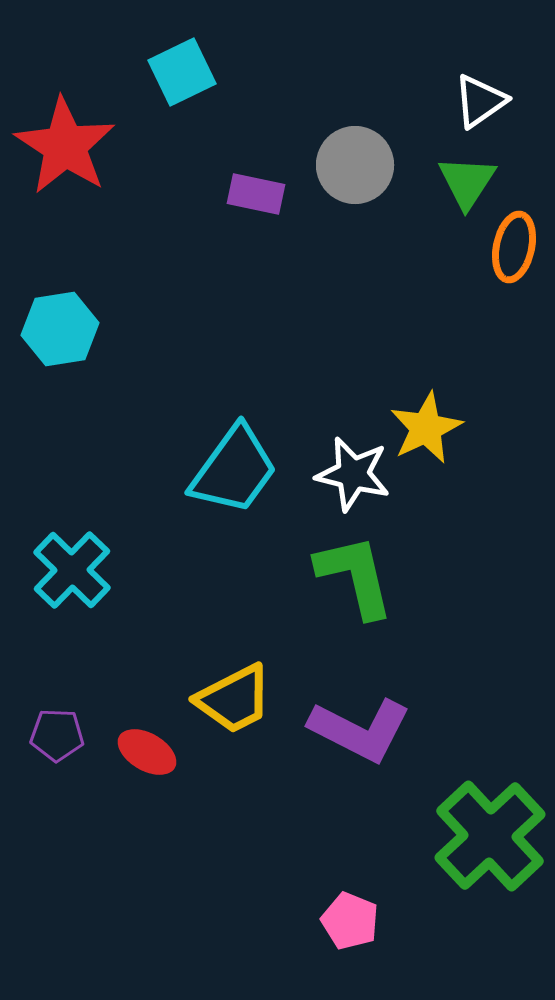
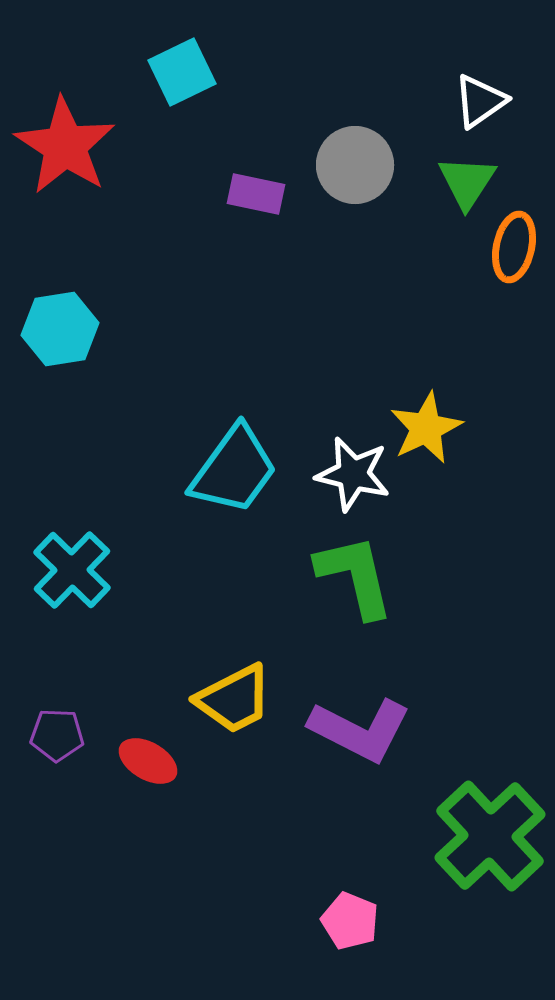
red ellipse: moved 1 px right, 9 px down
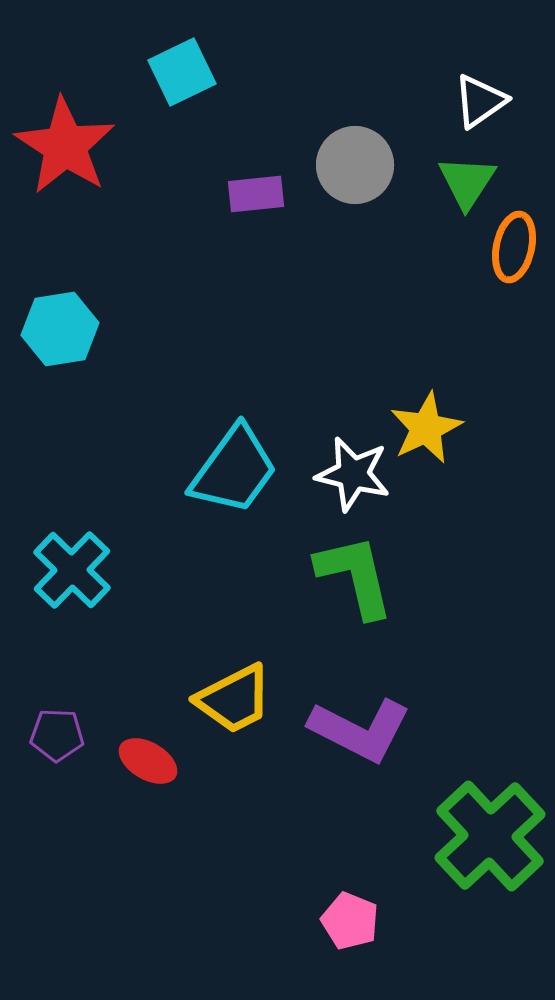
purple rectangle: rotated 18 degrees counterclockwise
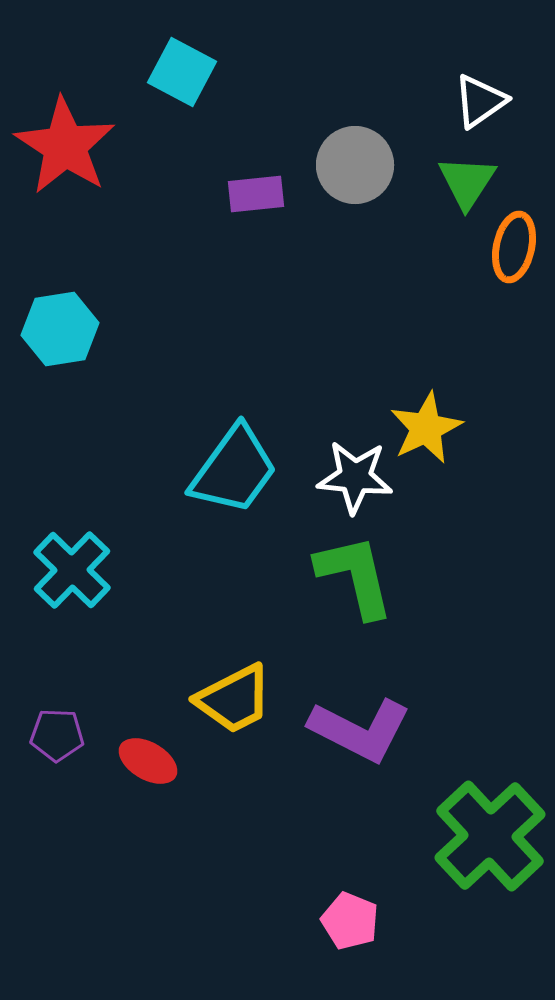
cyan square: rotated 36 degrees counterclockwise
white star: moved 2 px right, 3 px down; rotated 8 degrees counterclockwise
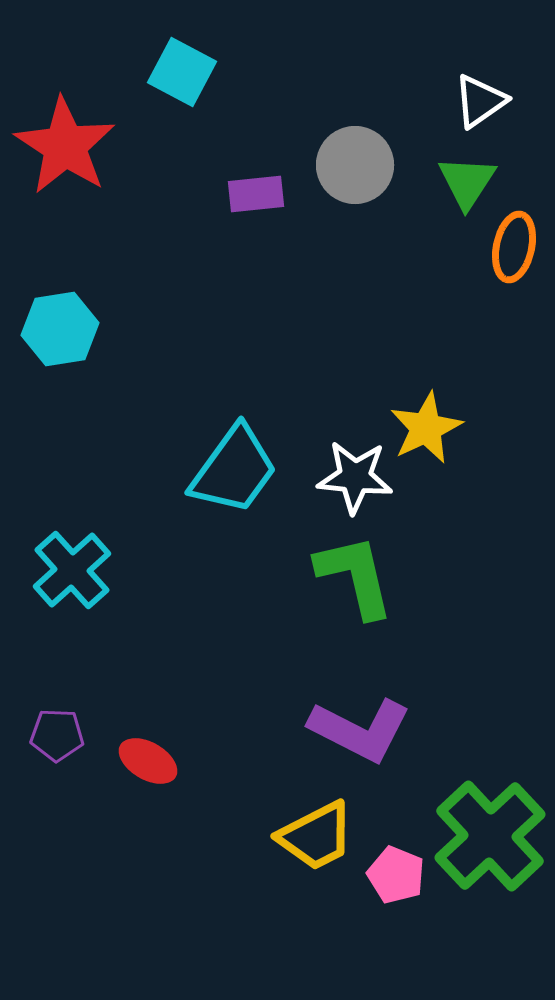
cyan cross: rotated 4 degrees clockwise
yellow trapezoid: moved 82 px right, 137 px down
pink pentagon: moved 46 px right, 46 px up
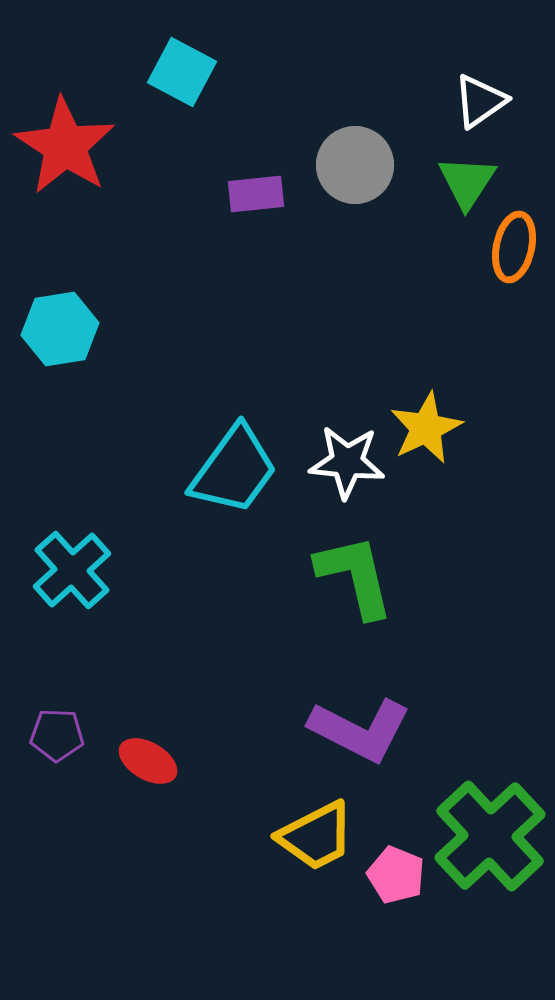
white star: moved 8 px left, 15 px up
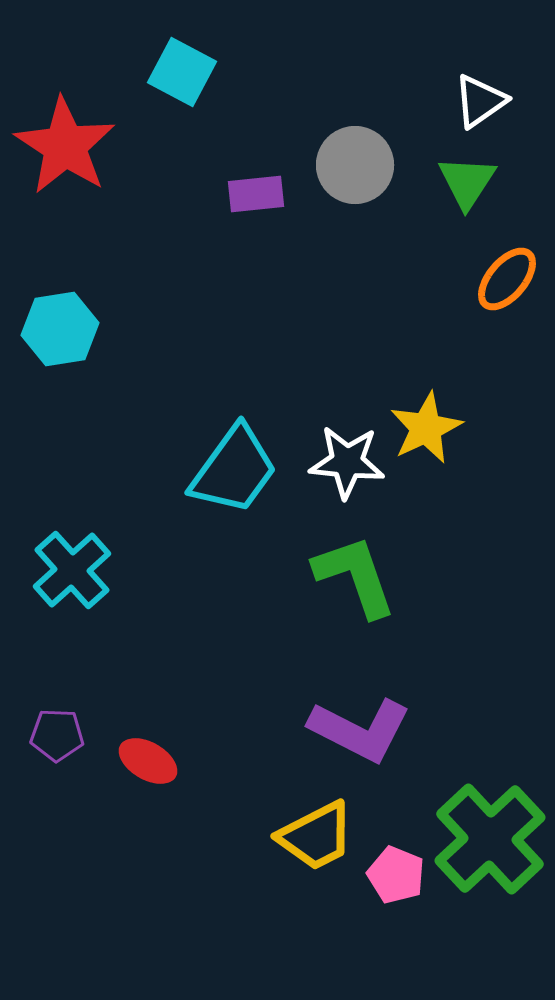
orange ellipse: moved 7 px left, 32 px down; rotated 28 degrees clockwise
green L-shape: rotated 6 degrees counterclockwise
green cross: moved 3 px down
